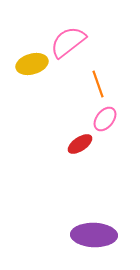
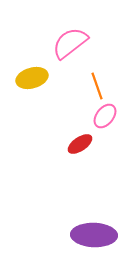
pink semicircle: moved 2 px right, 1 px down
yellow ellipse: moved 14 px down
orange line: moved 1 px left, 2 px down
pink ellipse: moved 3 px up
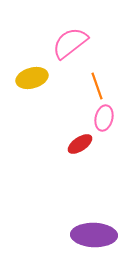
pink ellipse: moved 1 px left, 2 px down; rotated 25 degrees counterclockwise
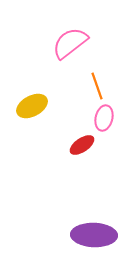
yellow ellipse: moved 28 px down; rotated 12 degrees counterclockwise
red ellipse: moved 2 px right, 1 px down
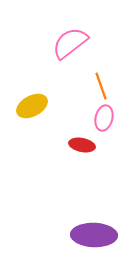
orange line: moved 4 px right
red ellipse: rotated 45 degrees clockwise
